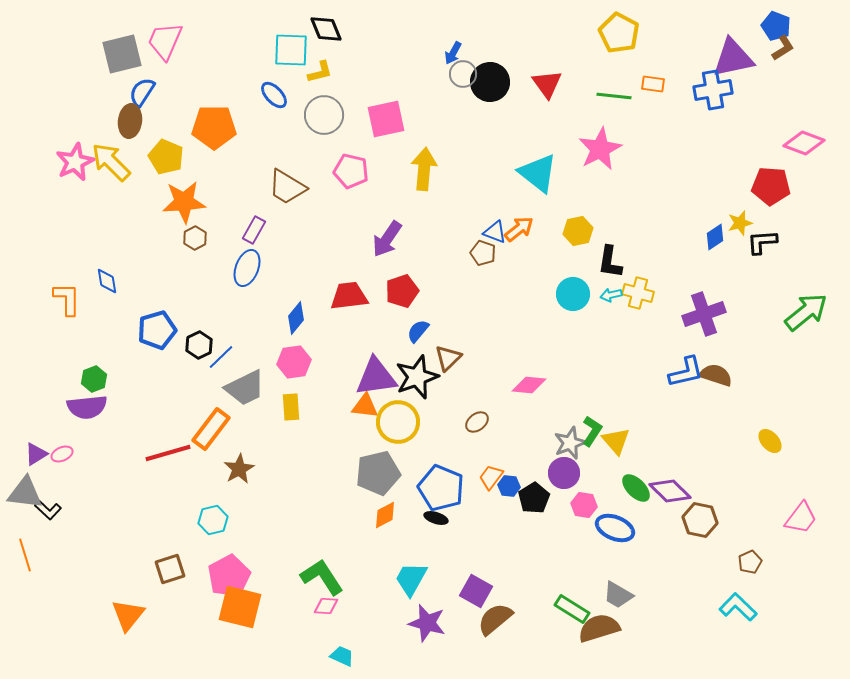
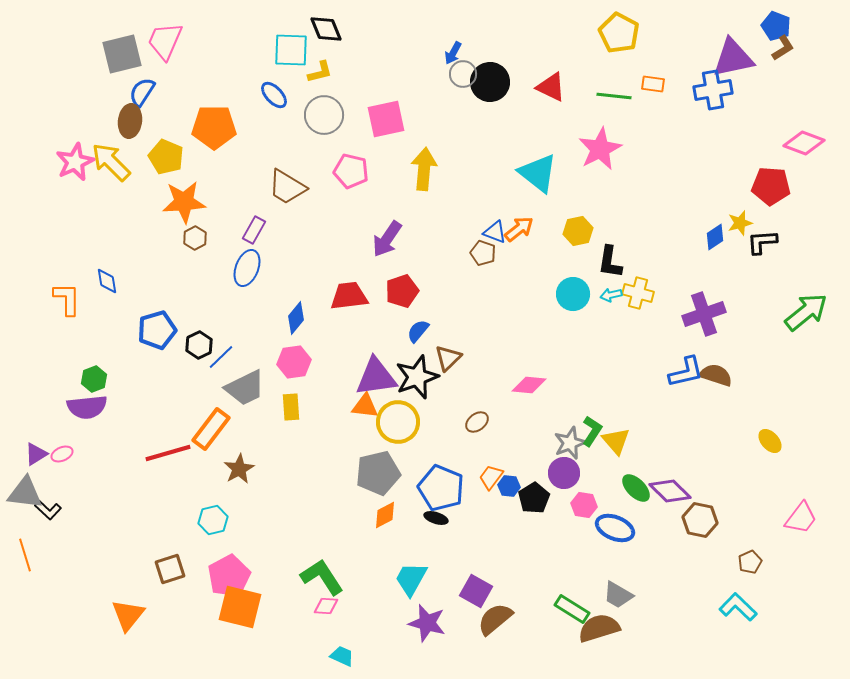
red triangle at (547, 84): moved 4 px right, 3 px down; rotated 28 degrees counterclockwise
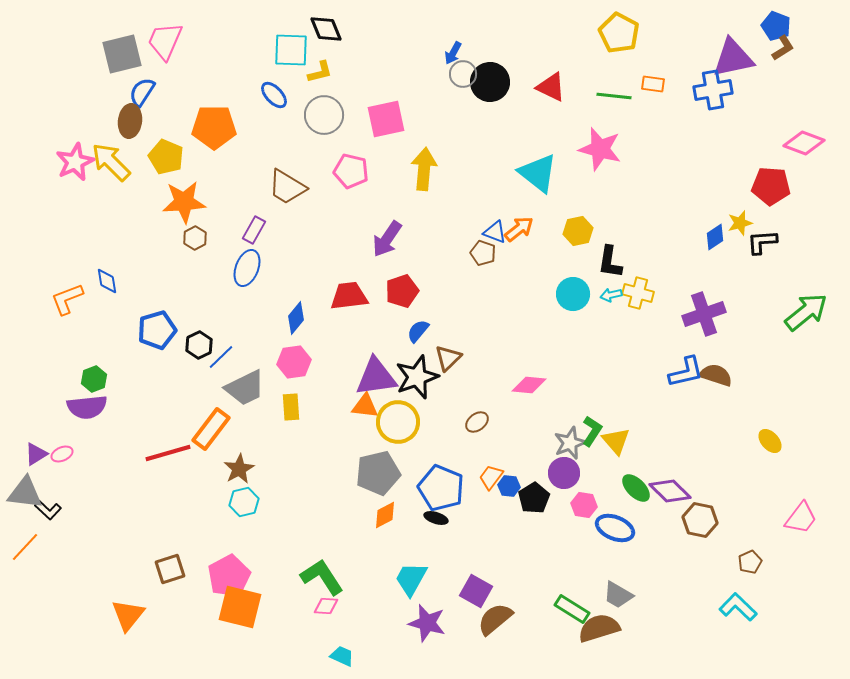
pink star at (600, 149): rotated 30 degrees counterclockwise
orange L-shape at (67, 299): rotated 111 degrees counterclockwise
cyan hexagon at (213, 520): moved 31 px right, 18 px up
orange line at (25, 555): moved 8 px up; rotated 60 degrees clockwise
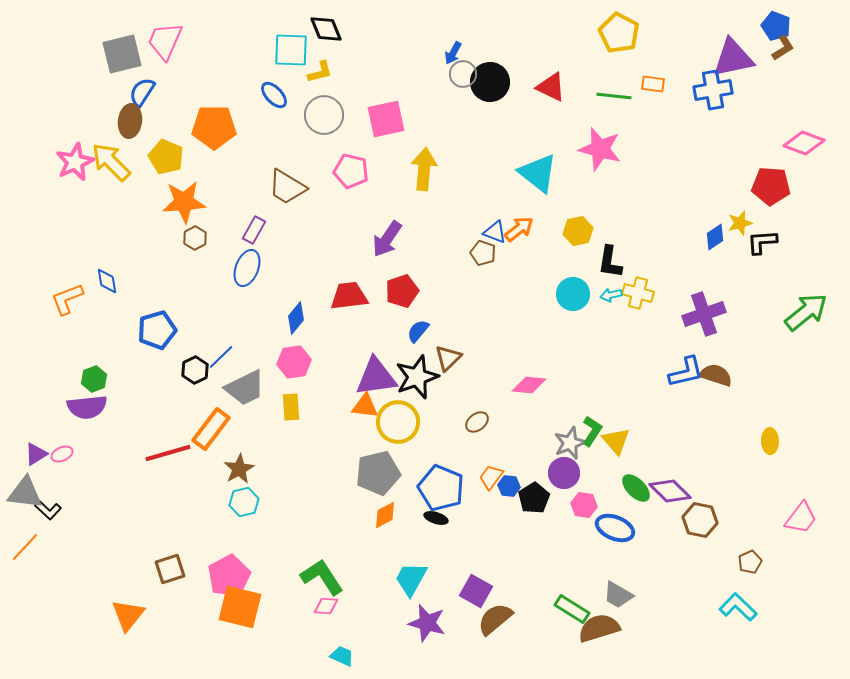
black hexagon at (199, 345): moved 4 px left, 25 px down
yellow ellipse at (770, 441): rotated 40 degrees clockwise
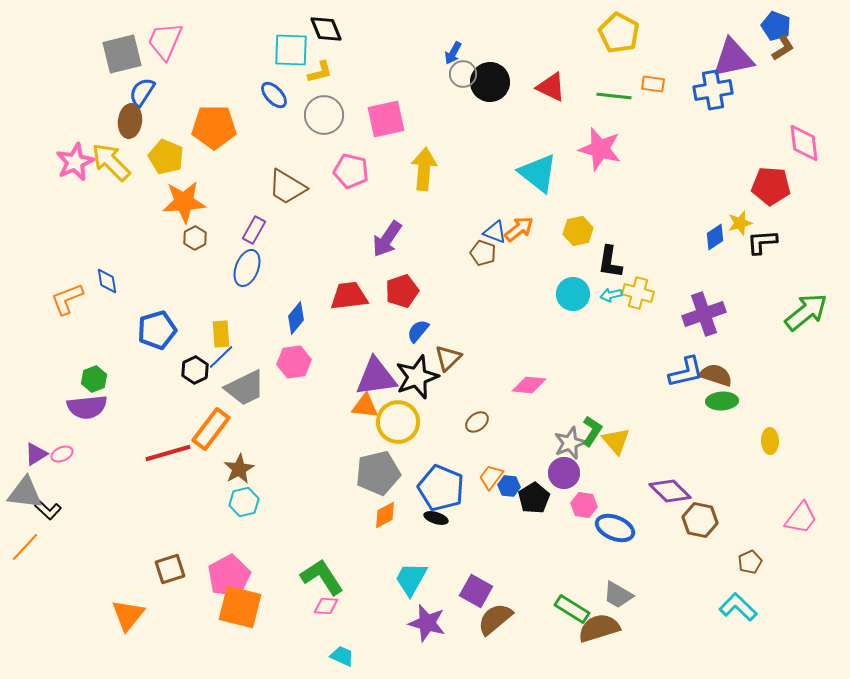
pink diamond at (804, 143): rotated 63 degrees clockwise
yellow rectangle at (291, 407): moved 70 px left, 73 px up
green ellipse at (636, 488): moved 86 px right, 87 px up; rotated 48 degrees counterclockwise
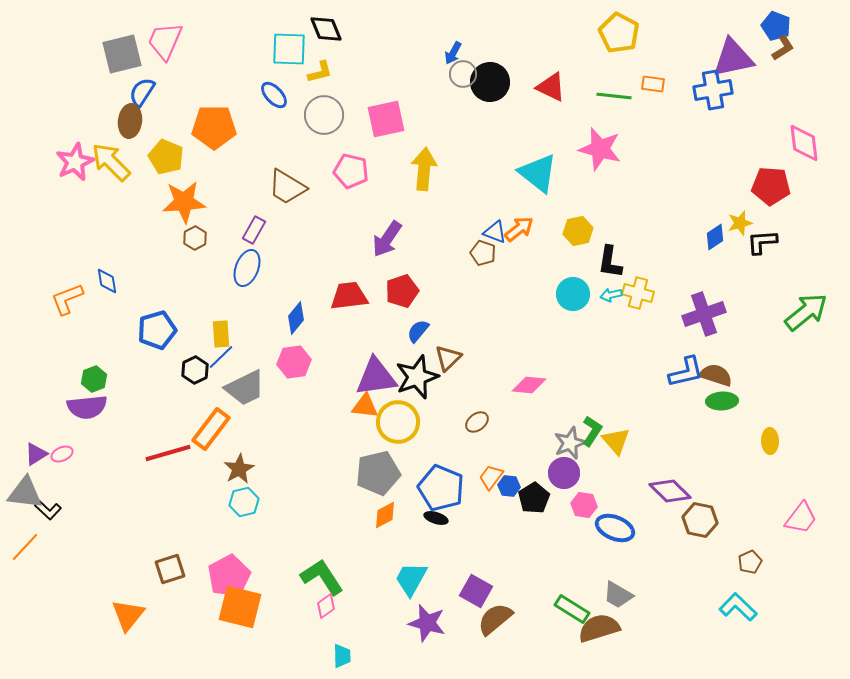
cyan square at (291, 50): moved 2 px left, 1 px up
pink diamond at (326, 606): rotated 40 degrees counterclockwise
cyan trapezoid at (342, 656): rotated 65 degrees clockwise
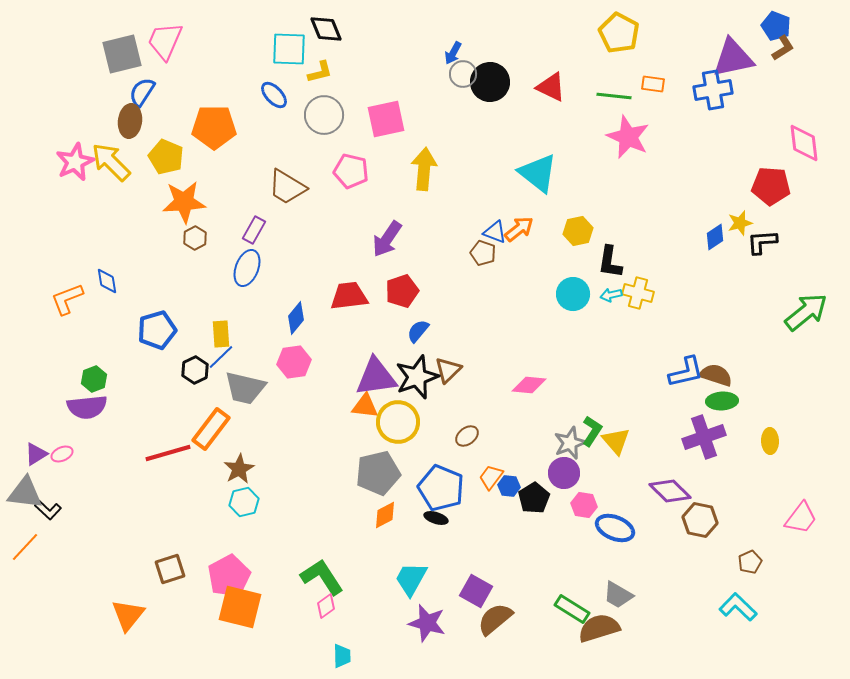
pink star at (600, 149): moved 28 px right, 12 px up; rotated 9 degrees clockwise
purple cross at (704, 314): moved 123 px down
brown triangle at (448, 358): moved 12 px down
gray trapezoid at (245, 388): rotated 39 degrees clockwise
brown ellipse at (477, 422): moved 10 px left, 14 px down
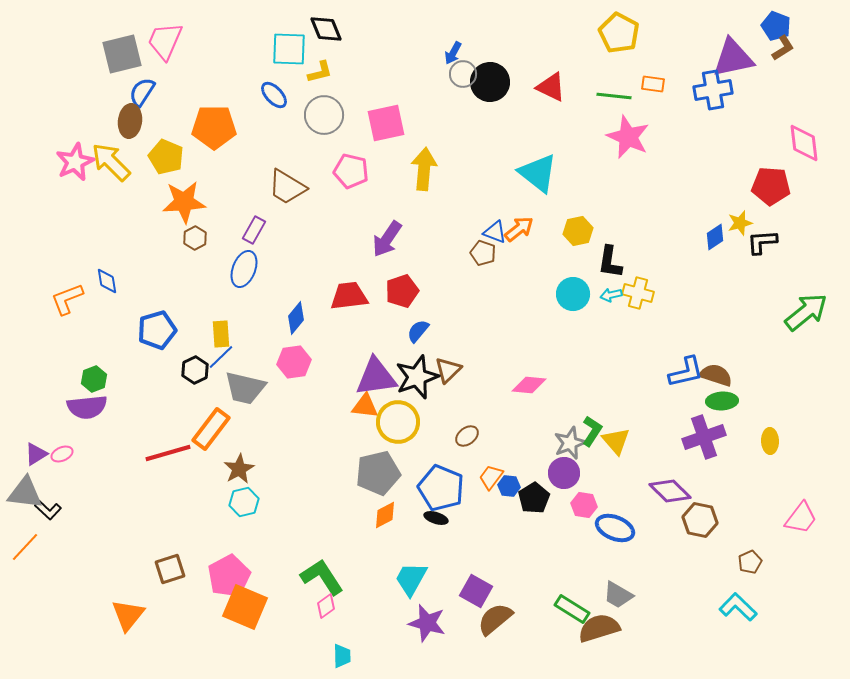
pink square at (386, 119): moved 4 px down
blue ellipse at (247, 268): moved 3 px left, 1 px down
orange square at (240, 607): moved 5 px right; rotated 9 degrees clockwise
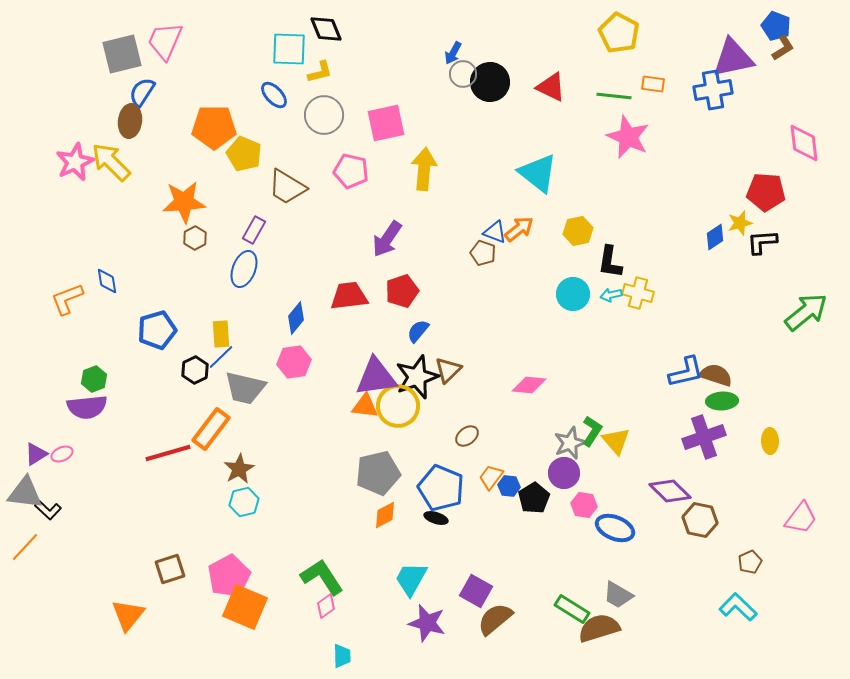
yellow pentagon at (166, 157): moved 78 px right, 3 px up
red pentagon at (771, 186): moved 5 px left, 6 px down
yellow circle at (398, 422): moved 16 px up
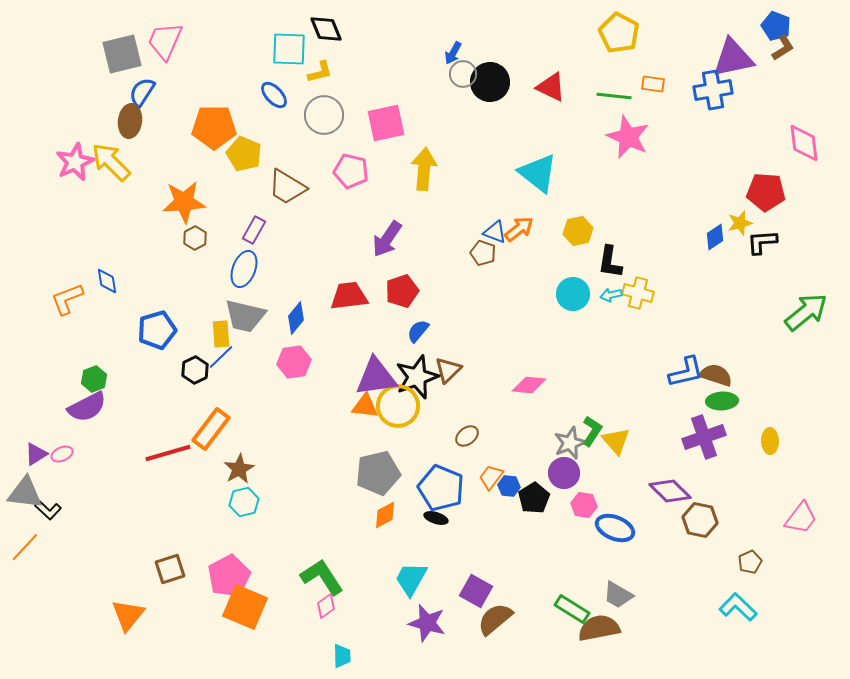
gray trapezoid at (245, 388): moved 72 px up
purple semicircle at (87, 407): rotated 21 degrees counterclockwise
brown semicircle at (599, 628): rotated 6 degrees clockwise
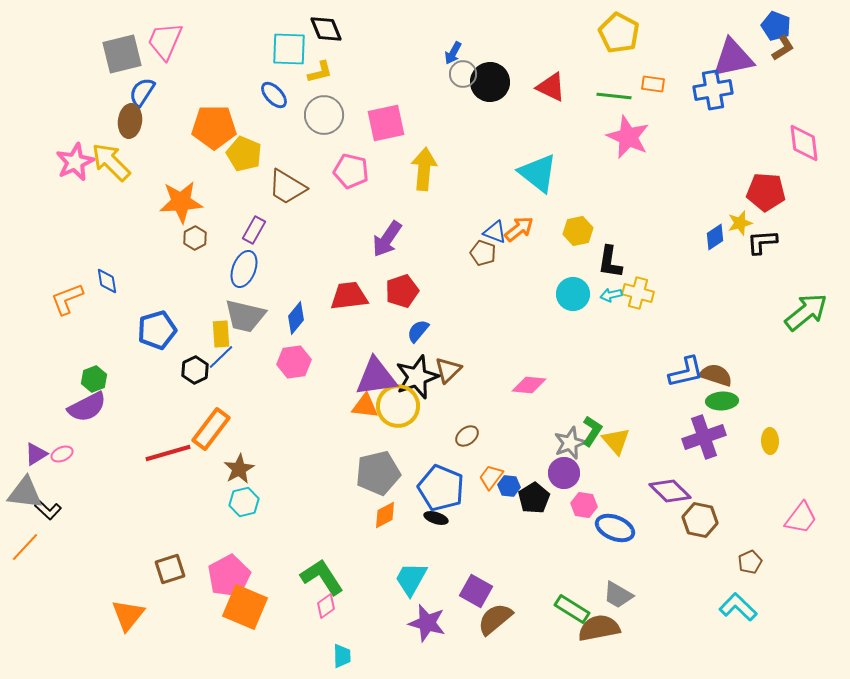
orange star at (184, 202): moved 3 px left
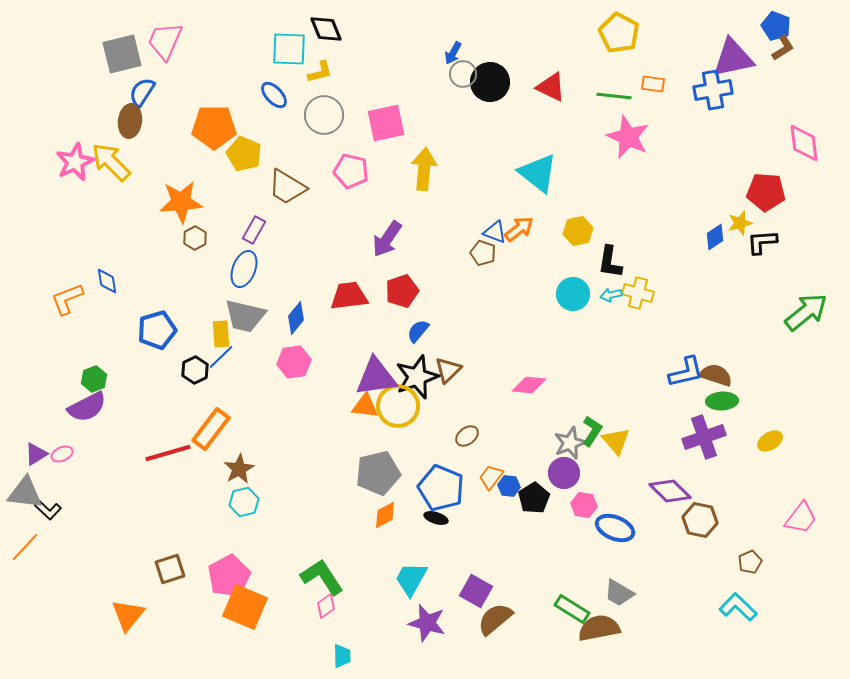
yellow ellipse at (770, 441): rotated 60 degrees clockwise
gray trapezoid at (618, 595): moved 1 px right, 2 px up
